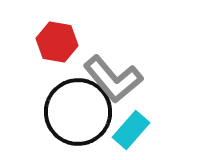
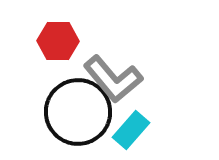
red hexagon: moved 1 px right, 1 px up; rotated 9 degrees counterclockwise
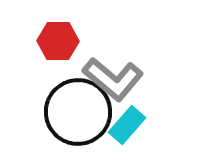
gray L-shape: rotated 10 degrees counterclockwise
cyan rectangle: moved 4 px left, 5 px up
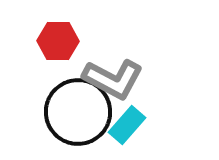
gray L-shape: rotated 12 degrees counterclockwise
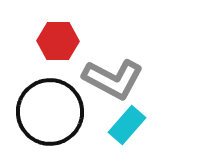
black circle: moved 28 px left
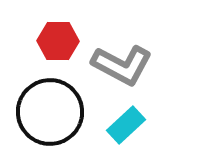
gray L-shape: moved 9 px right, 14 px up
cyan rectangle: moved 1 px left; rotated 6 degrees clockwise
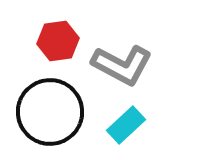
red hexagon: rotated 9 degrees counterclockwise
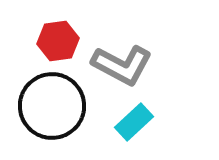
black circle: moved 2 px right, 6 px up
cyan rectangle: moved 8 px right, 3 px up
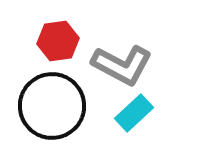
cyan rectangle: moved 9 px up
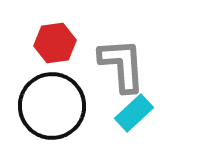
red hexagon: moved 3 px left, 2 px down
gray L-shape: rotated 122 degrees counterclockwise
